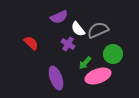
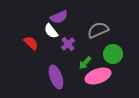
white semicircle: moved 27 px left, 2 px down
purple cross: rotated 16 degrees clockwise
purple ellipse: moved 1 px up
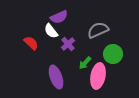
pink ellipse: rotated 60 degrees counterclockwise
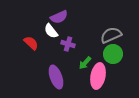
gray semicircle: moved 13 px right, 5 px down
purple cross: rotated 32 degrees counterclockwise
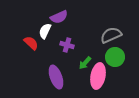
white semicircle: moved 6 px left; rotated 63 degrees clockwise
purple cross: moved 1 px left, 1 px down
green circle: moved 2 px right, 3 px down
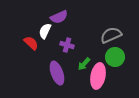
green arrow: moved 1 px left, 1 px down
purple ellipse: moved 1 px right, 4 px up
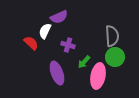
gray semicircle: moved 1 px right, 1 px down; rotated 110 degrees clockwise
purple cross: moved 1 px right
green arrow: moved 2 px up
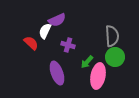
purple semicircle: moved 2 px left, 3 px down
green arrow: moved 3 px right
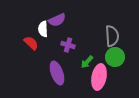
white semicircle: moved 2 px left, 2 px up; rotated 28 degrees counterclockwise
pink ellipse: moved 1 px right, 1 px down
